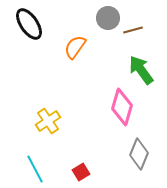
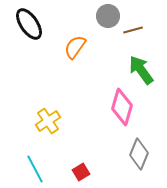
gray circle: moved 2 px up
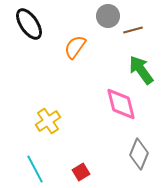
pink diamond: moved 1 px left, 3 px up; rotated 30 degrees counterclockwise
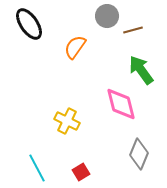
gray circle: moved 1 px left
yellow cross: moved 19 px right; rotated 30 degrees counterclockwise
cyan line: moved 2 px right, 1 px up
